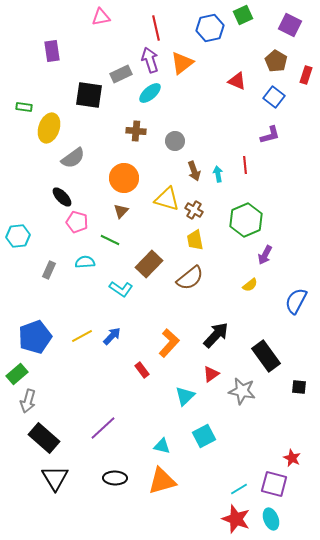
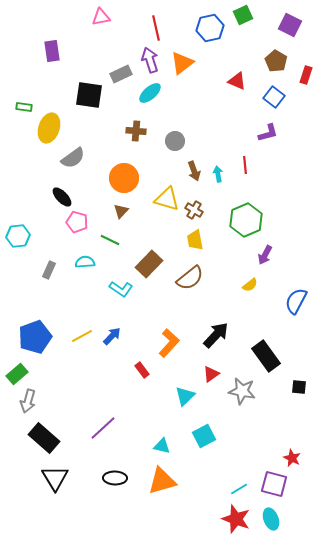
purple L-shape at (270, 135): moved 2 px left, 2 px up
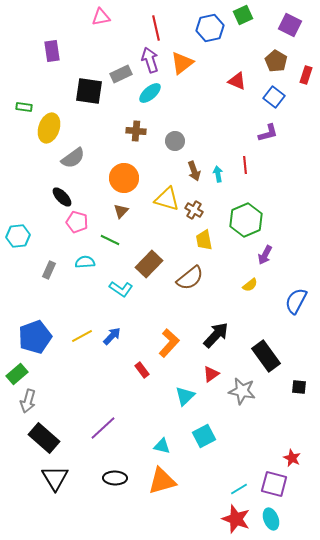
black square at (89, 95): moved 4 px up
yellow trapezoid at (195, 240): moved 9 px right
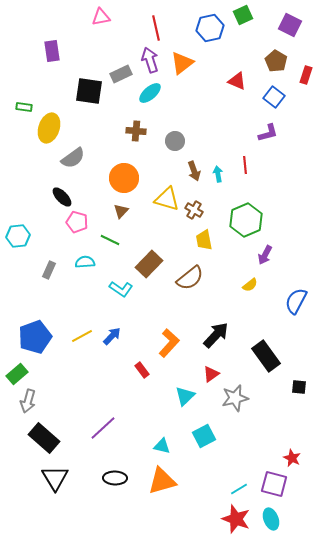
gray star at (242, 391): moved 7 px left, 7 px down; rotated 24 degrees counterclockwise
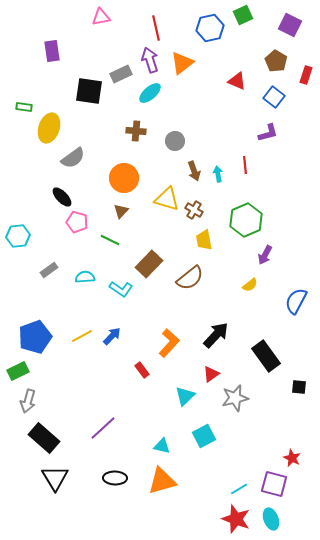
cyan semicircle at (85, 262): moved 15 px down
gray rectangle at (49, 270): rotated 30 degrees clockwise
green rectangle at (17, 374): moved 1 px right, 3 px up; rotated 15 degrees clockwise
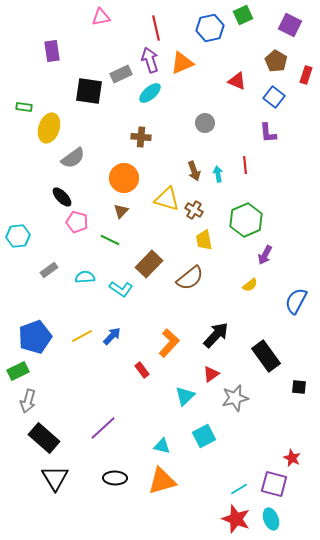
orange triangle at (182, 63): rotated 15 degrees clockwise
brown cross at (136, 131): moved 5 px right, 6 px down
purple L-shape at (268, 133): rotated 100 degrees clockwise
gray circle at (175, 141): moved 30 px right, 18 px up
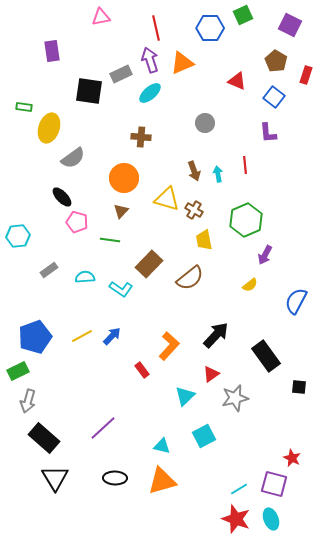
blue hexagon at (210, 28): rotated 12 degrees clockwise
green line at (110, 240): rotated 18 degrees counterclockwise
orange L-shape at (169, 343): moved 3 px down
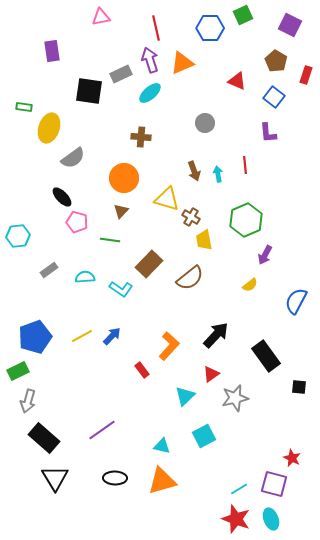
brown cross at (194, 210): moved 3 px left, 7 px down
purple line at (103, 428): moved 1 px left, 2 px down; rotated 8 degrees clockwise
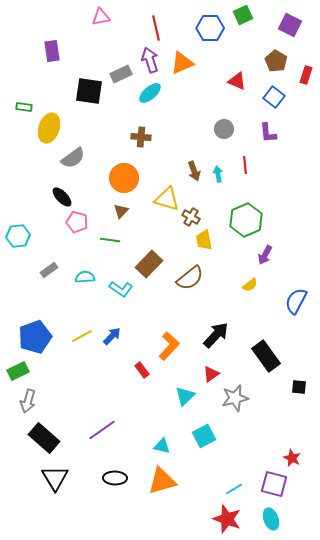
gray circle at (205, 123): moved 19 px right, 6 px down
cyan line at (239, 489): moved 5 px left
red star at (236, 519): moved 9 px left
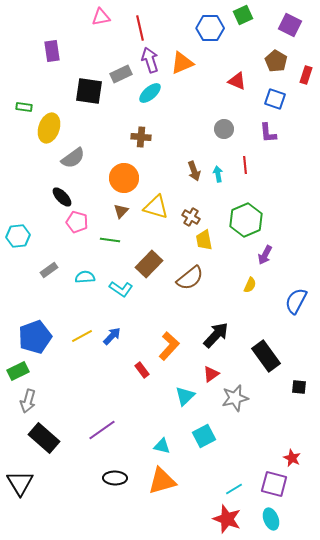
red line at (156, 28): moved 16 px left
blue square at (274, 97): moved 1 px right, 2 px down; rotated 20 degrees counterclockwise
yellow triangle at (167, 199): moved 11 px left, 8 px down
yellow semicircle at (250, 285): rotated 28 degrees counterclockwise
black triangle at (55, 478): moved 35 px left, 5 px down
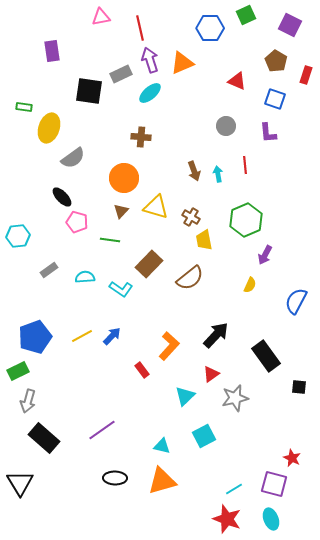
green square at (243, 15): moved 3 px right
gray circle at (224, 129): moved 2 px right, 3 px up
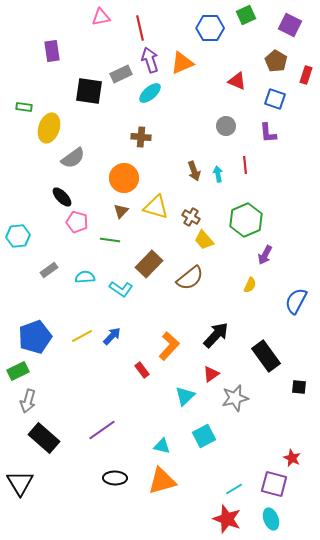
yellow trapezoid at (204, 240): rotated 30 degrees counterclockwise
